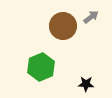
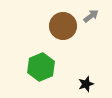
gray arrow: moved 1 px up
black star: rotated 21 degrees counterclockwise
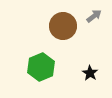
gray arrow: moved 3 px right
black star: moved 4 px right, 11 px up; rotated 21 degrees counterclockwise
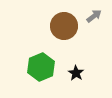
brown circle: moved 1 px right
black star: moved 14 px left
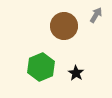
gray arrow: moved 2 px right, 1 px up; rotated 21 degrees counterclockwise
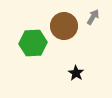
gray arrow: moved 3 px left, 2 px down
green hexagon: moved 8 px left, 24 px up; rotated 20 degrees clockwise
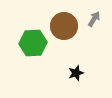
gray arrow: moved 1 px right, 2 px down
black star: rotated 21 degrees clockwise
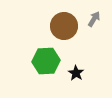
green hexagon: moved 13 px right, 18 px down
black star: rotated 21 degrees counterclockwise
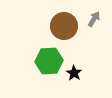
green hexagon: moved 3 px right
black star: moved 2 px left
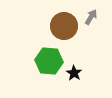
gray arrow: moved 3 px left, 2 px up
green hexagon: rotated 8 degrees clockwise
